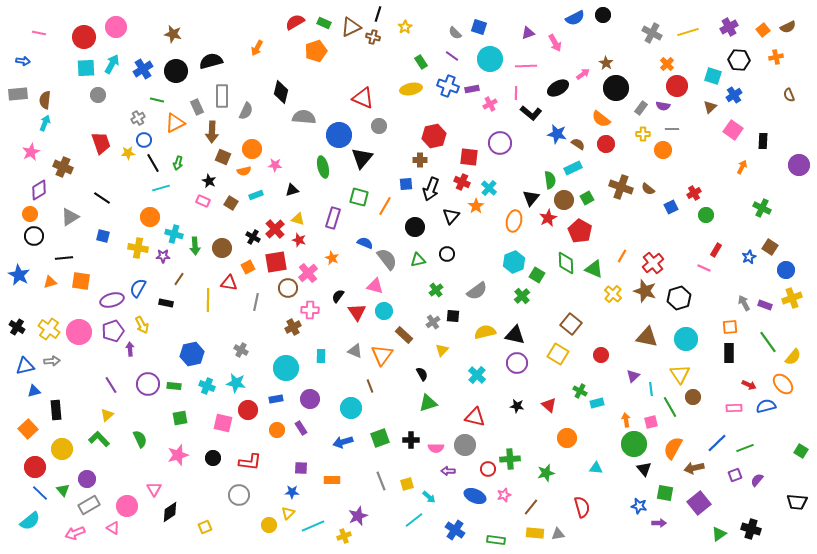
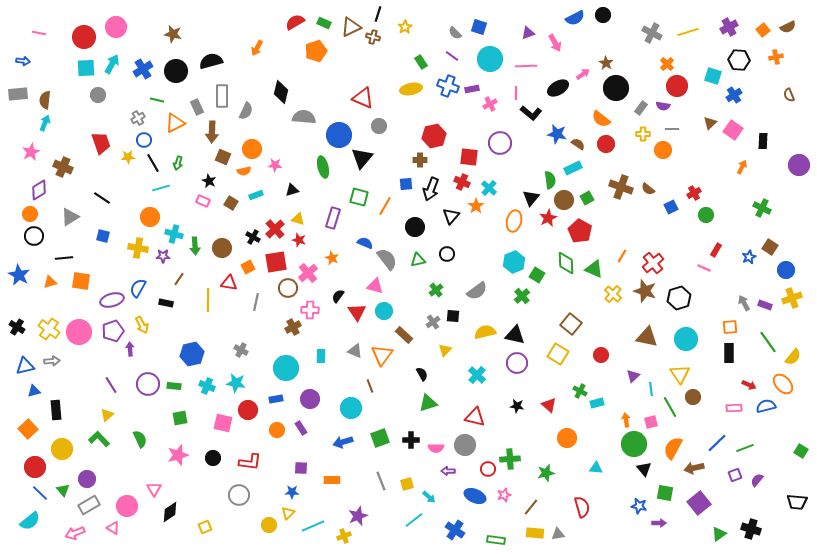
brown triangle at (710, 107): moved 16 px down
yellow star at (128, 153): moved 4 px down
yellow triangle at (442, 350): moved 3 px right
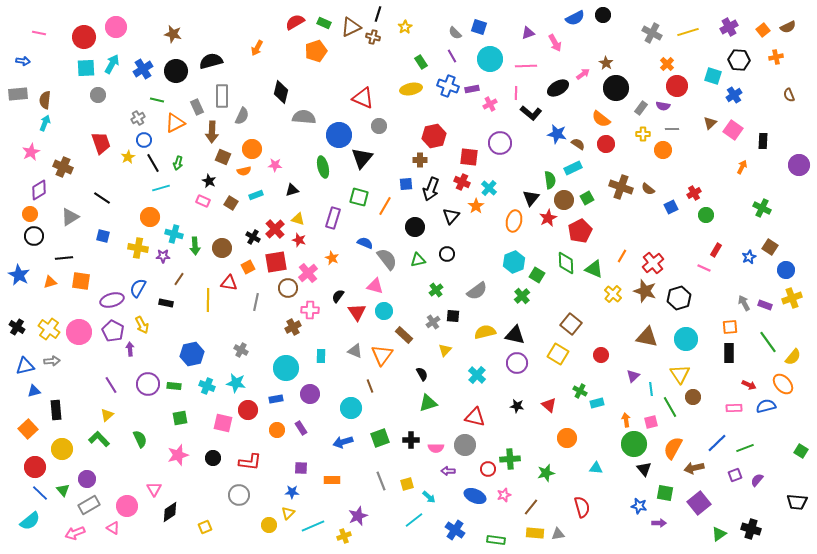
purple line at (452, 56): rotated 24 degrees clockwise
gray semicircle at (246, 111): moved 4 px left, 5 px down
yellow star at (128, 157): rotated 24 degrees counterclockwise
red pentagon at (580, 231): rotated 15 degrees clockwise
purple pentagon at (113, 331): rotated 25 degrees counterclockwise
purple circle at (310, 399): moved 5 px up
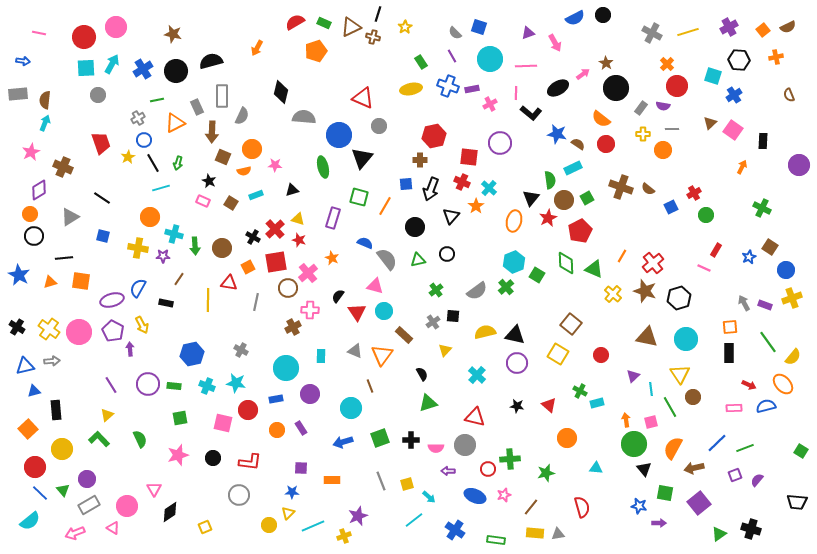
green line at (157, 100): rotated 24 degrees counterclockwise
green cross at (522, 296): moved 16 px left, 9 px up
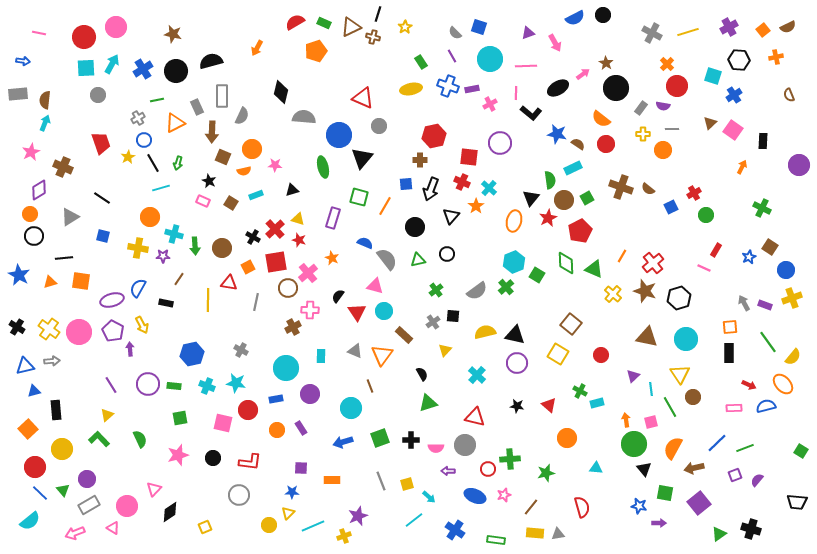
pink triangle at (154, 489): rotated 14 degrees clockwise
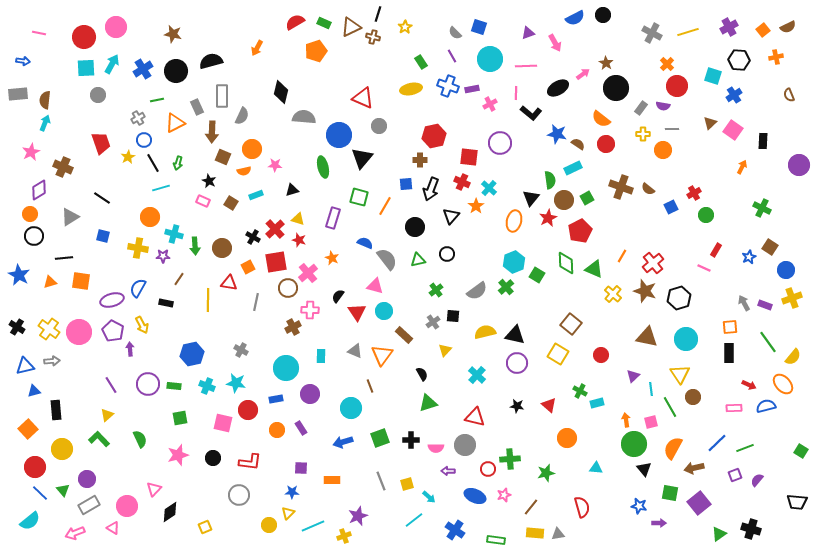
green square at (665, 493): moved 5 px right
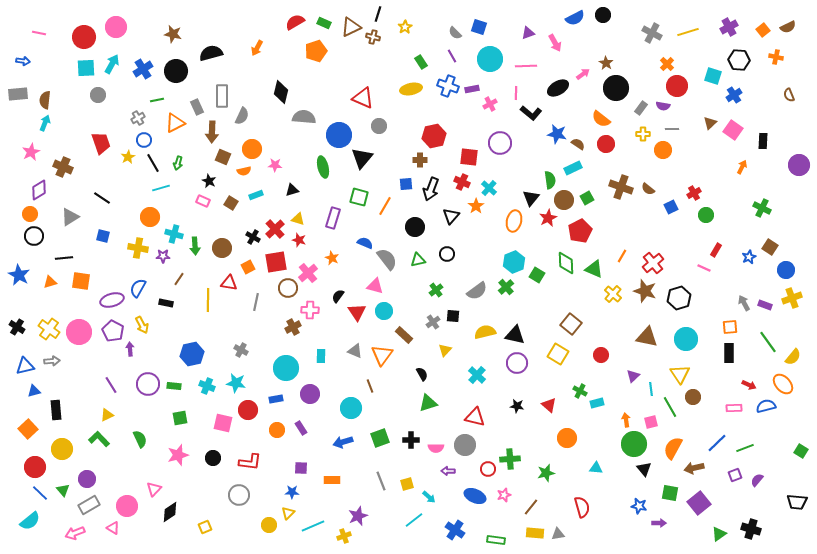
orange cross at (776, 57): rotated 24 degrees clockwise
black semicircle at (211, 61): moved 8 px up
yellow triangle at (107, 415): rotated 16 degrees clockwise
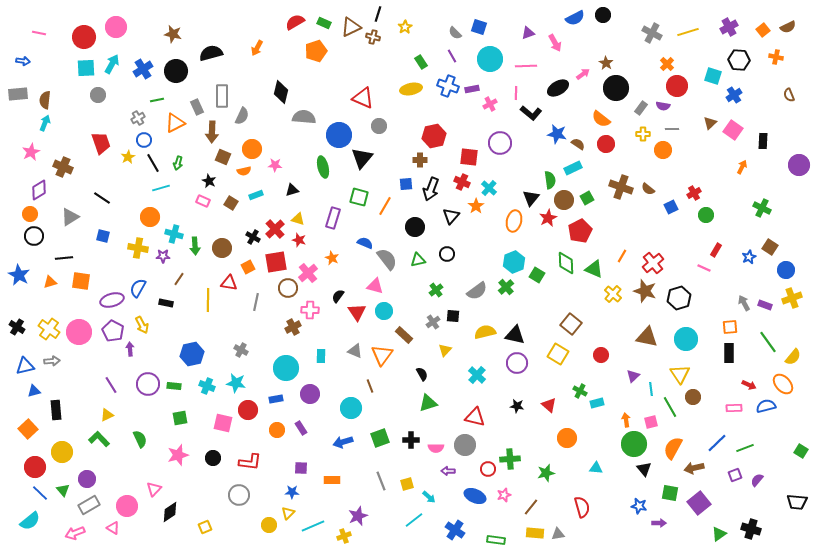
yellow circle at (62, 449): moved 3 px down
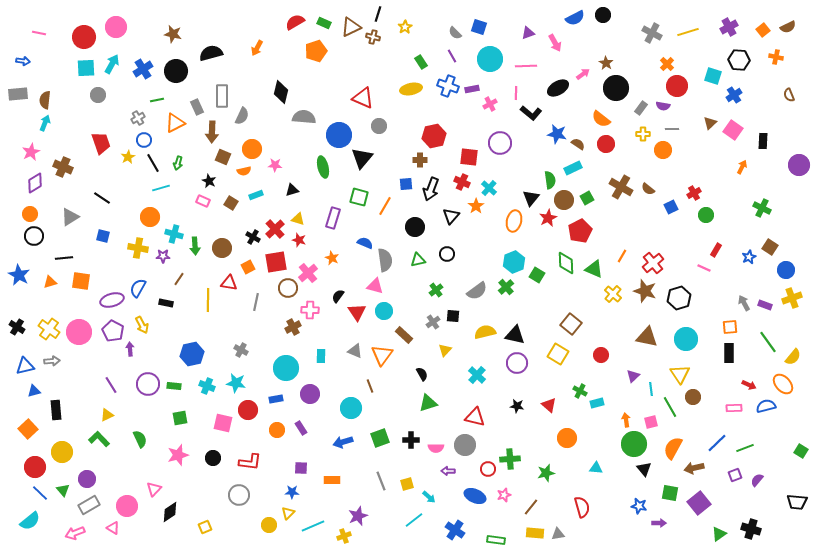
brown cross at (621, 187): rotated 10 degrees clockwise
purple diamond at (39, 190): moved 4 px left, 7 px up
gray semicircle at (387, 259): moved 2 px left, 1 px down; rotated 30 degrees clockwise
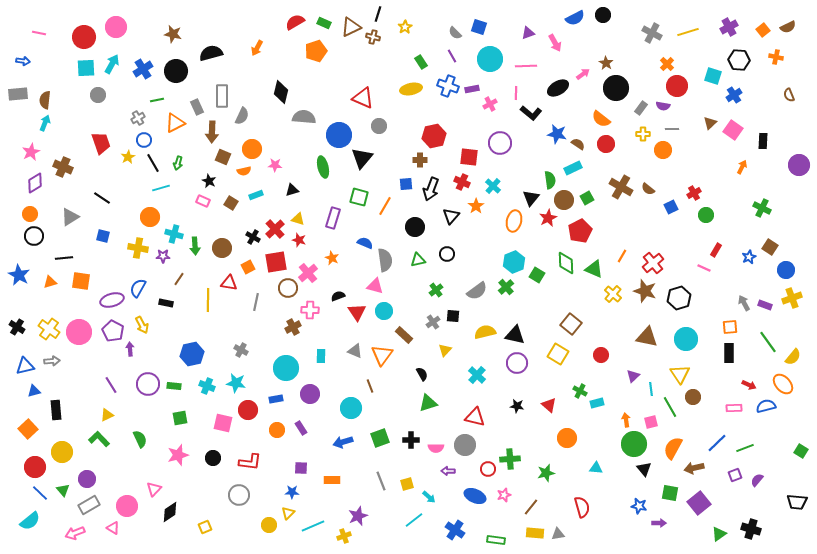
cyan cross at (489, 188): moved 4 px right, 2 px up
black semicircle at (338, 296): rotated 32 degrees clockwise
